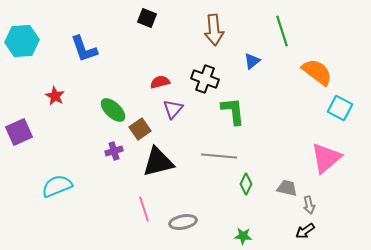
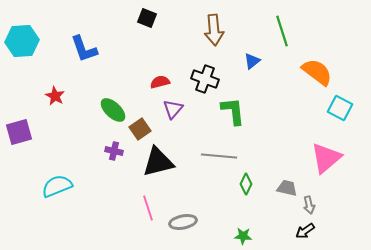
purple square: rotated 8 degrees clockwise
purple cross: rotated 30 degrees clockwise
pink line: moved 4 px right, 1 px up
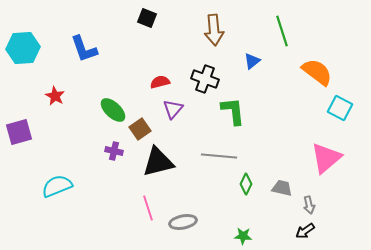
cyan hexagon: moved 1 px right, 7 px down
gray trapezoid: moved 5 px left
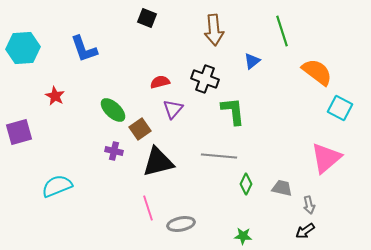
gray ellipse: moved 2 px left, 2 px down
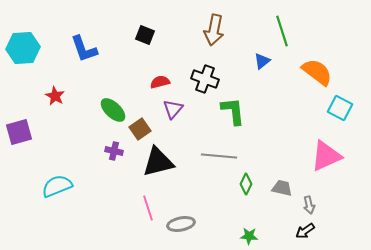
black square: moved 2 px left, 17 px down
brown arrow: rotated 16 degrees clockwise
blue triangle: moved 10 px right
pink triangle: moved 2 px up; rotated 16 degrees clockwise
green star: moved 6 px right
